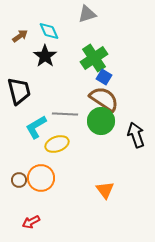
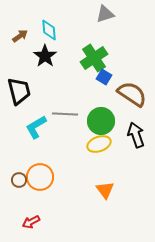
gray triangle: moved 18 px right
cyan diamond: moved 1 px up; rotated 20 degrees clockwise
brown semicircle: moved 28 px right, 5 px up
yellow ellipse: moved 42 px right
orange circle: moved 1 px left, 1 px up
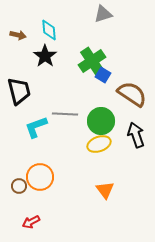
gray triangle: moved 2 px left
brown arrow: moved 2 px left, 1 px up; rotated 49 degrees clockwise
green cross: moved 2 px left, 3 px down
blue square: moved 1 px left, 2 px up
cyan L-shape: rotated 10 degrees clockwise
brown circle: moved 6 px down
